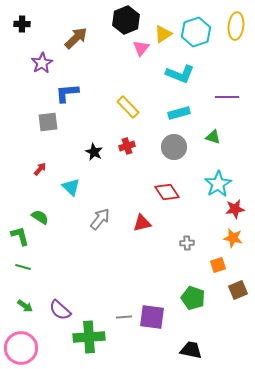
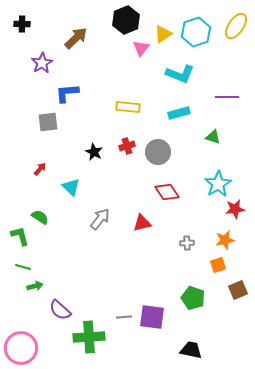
yellow ellipse: rotated 28 degrees clockwise
yellow rectangle: rotated 40 degrees counterclockwise
gray circle: moved 16 px left, 5 px down
orange star: moved 8 px left, 2 px down; rotated 24 degrees counterclockwise
green arrow: moved 10 px right, 20 px up; rotated 49 degrees counterclockwise
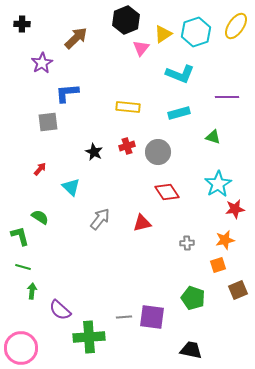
green arrow: moved 3 px left, 5 px down; rotated 70 degrees counterclockwise
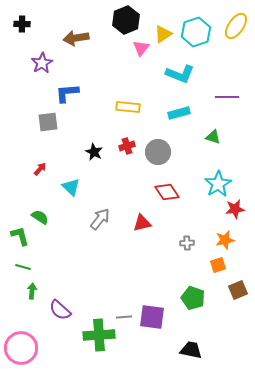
brown arrow: rotated 145 degrees counterclockwise
green cross: moved 10 px right, 2 px up
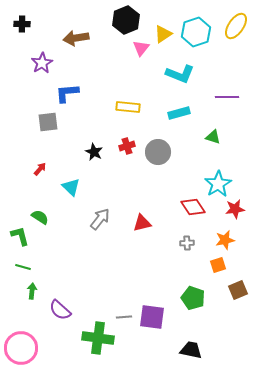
red diamond: moved 26 px right, 15 px down
green cross: moved 1 px left, 3 px down; rotated 12 degrees clockwise
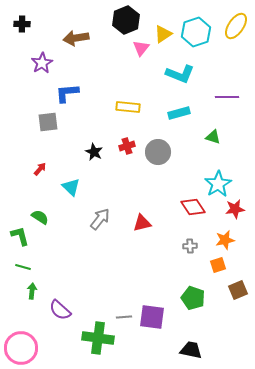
gray cross: moved 3 px right, 3 px down
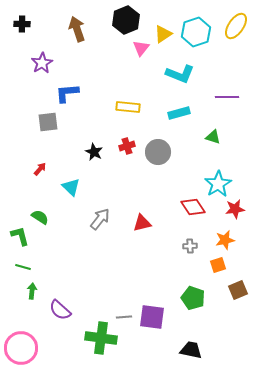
brown arrow: moved 1 px right, 9 px up; rotated 80 degrees clockwise
green cross: moved 3 px right
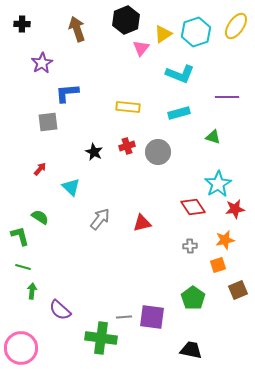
green pentagon: rotated 15 degrees clockwise
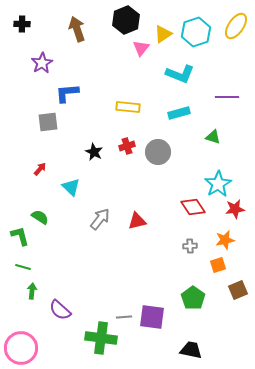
red triangle: moved 5 px left, 2 px up
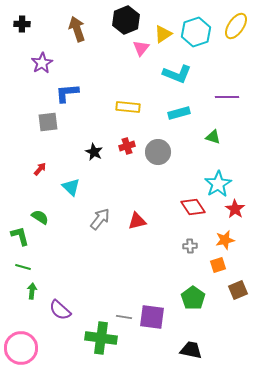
cyan L-shape: moved 3 px left
red star: rotated 30 degrees counterclockwise
gray line: rotated 14 degrees clockwise
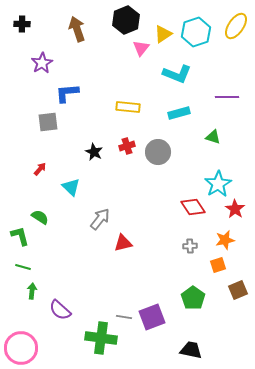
red triangle: moved 14 px left, 22 px down
purple square: rotated 28 degrees counterclockwise
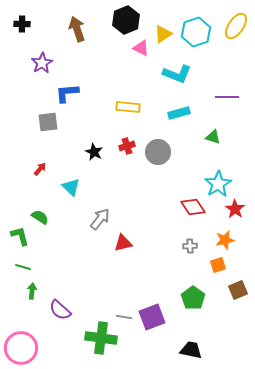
pink triangle: rotated 42 degrees counterclockwise
